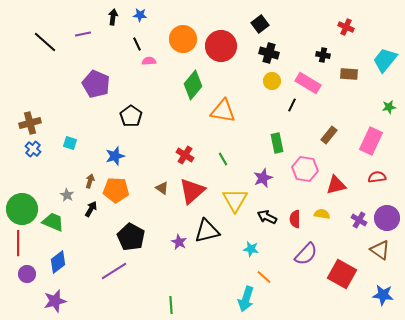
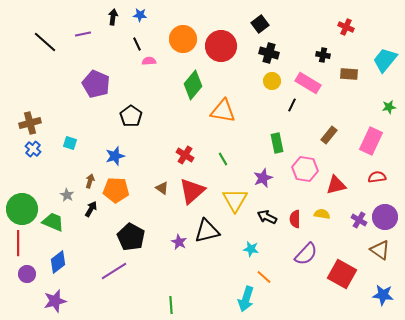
purple circle at (387, 218): moved 2 px left, 1 px up
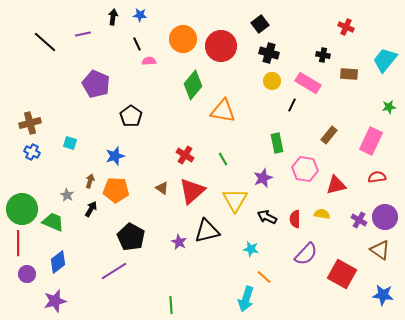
blue cross at (33, 149): moved 1 px left, 3 px down; rotated 14 degrees counterclockwise
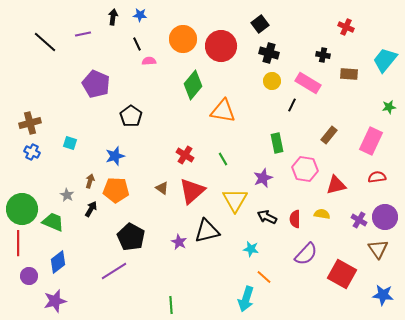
brown triangle at (380, 250): moved 2 px left, 1 px up; rotated 20 degrees clockwise
purple circle at (27, 274): moved 2 px right, 2 px down
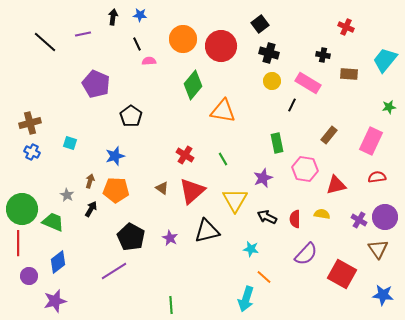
purple star at (179, 242): moved 9 px left, 4 px up
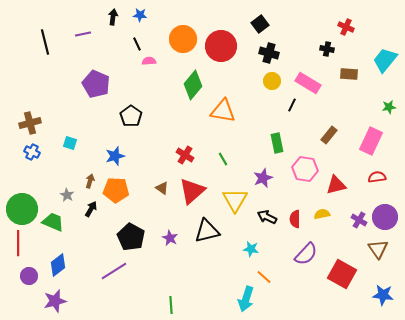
black line at (45, 42): rotated 35 degrees clockwise
black cross at (323, 55): moved 4 px right, 6 px up
yellow semicircle at (322, 214): rotated 21 degrees counterclockwise
blue diamond at (58, 262): moved 3 px down
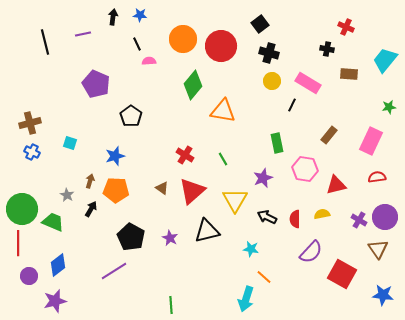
purple semicircle at (306, 254): moved 5 px right, 2 px up
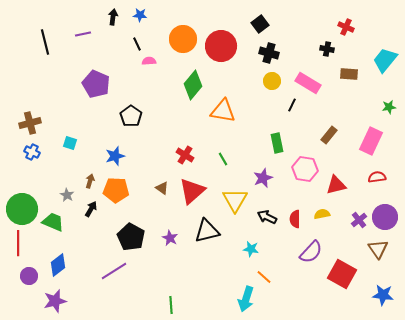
purple cross at (359, 220): rotated 21 degrees clockwise
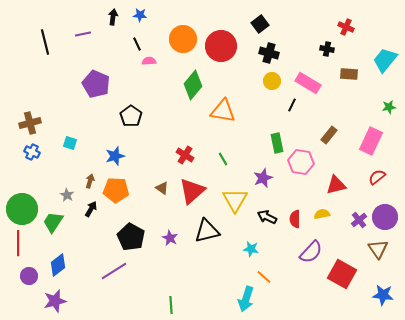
pink hexagon at (305, 169): moved 4 px left, 7 px up
red semicircle at (377, 177): rotated 30 degrees counterclockwise
green trapezoid at (53, 222): rotated 80 degrees counterclockwise
